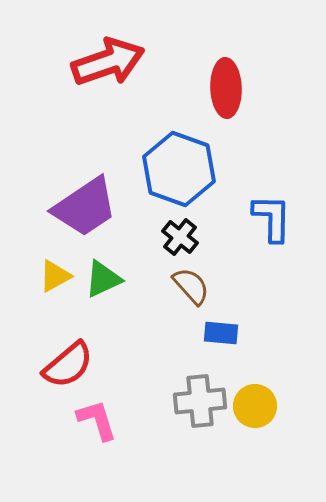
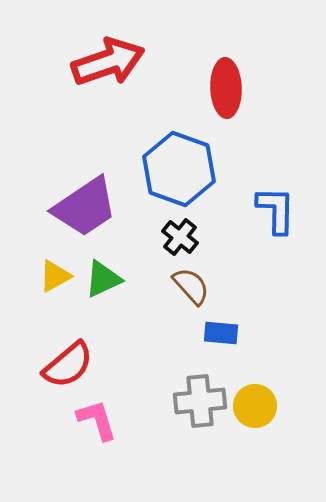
blue L-shape: moved 4 px right, 8 px up
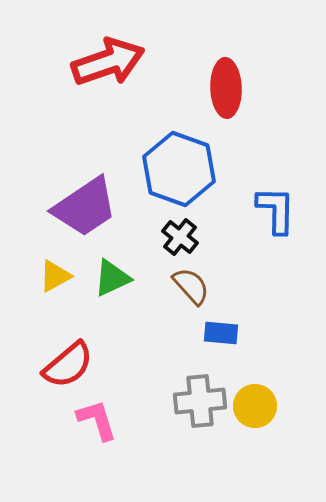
green triangle: moved 9 px right, 1 px up
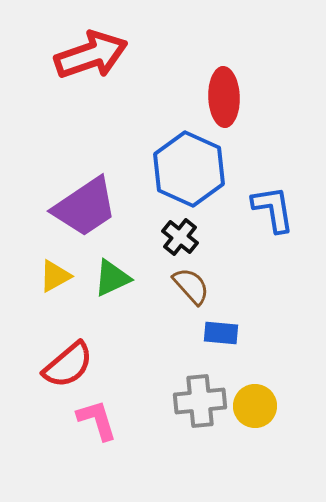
red arrow: moved 17 px left, 7 px up
red ellipse: moved 2 px left, 9 px down
blue hexagon: moved 10 px right; rotated 4 degrees clockwise
blue L-shape: moved 3 px left, 1 px up; rotated 10 degrees counterclockwise
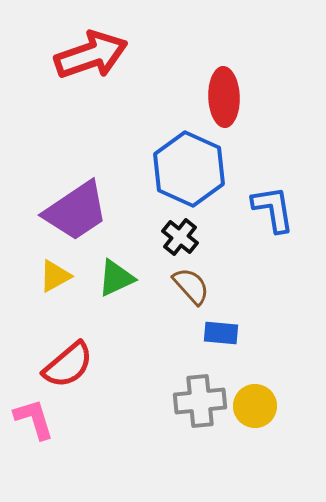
purple trapezoid: moved 9 px left, 4 px down
green triangle: moved 4 px right
pink L-shape: moved 63 px left, 1 px up
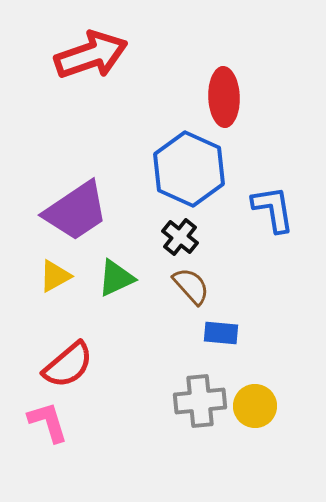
pink L-shape: moved 14 px right, 3 px down
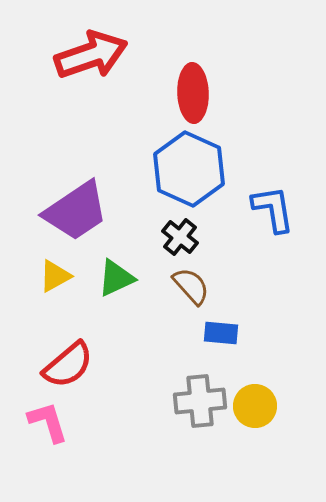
red ellipse: moved 31 px left, 4 px up
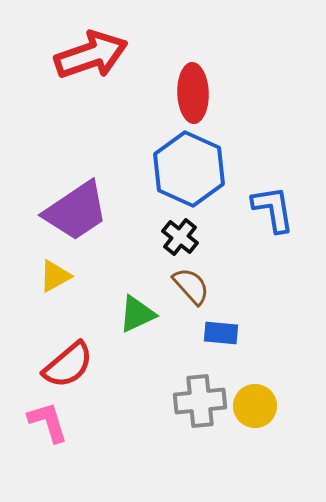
green triangle: moved 21 px right, 36 px down
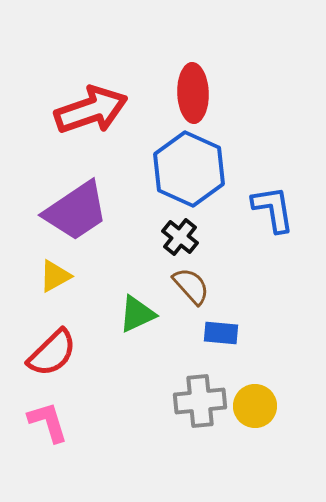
red arrow: moved 55 px down
red semicircle: moved 16 px left, 12 px up; rotated 4 degrees counterclockwise
